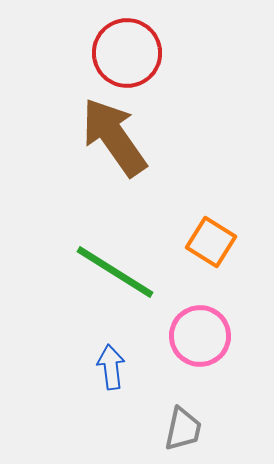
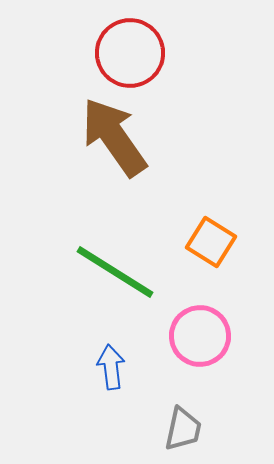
red circle: moved 3 px right
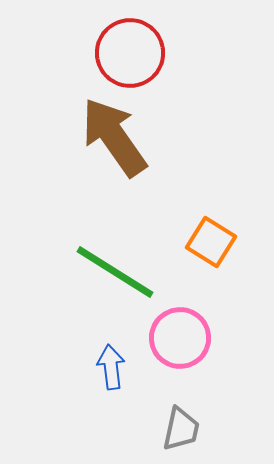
pink circle: moved 20 px left, 2 px down
gray trapezoid: moved 2 px left
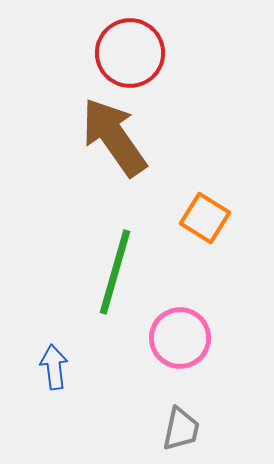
orange square: moved 6 px left, 24 px up
green line: rotated 74 degrees clockwise
blue arrow: moved 57 px left
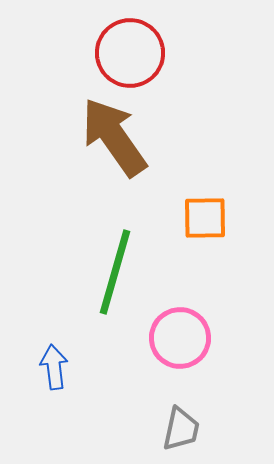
orange square: rotated 33 degrees counterclockwise
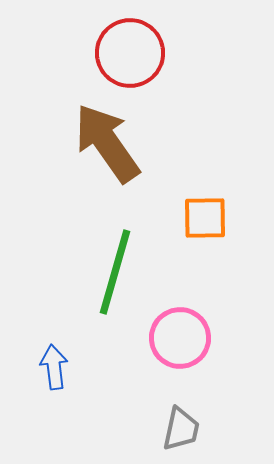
brown arrow: moved 7 px left, 6 px down
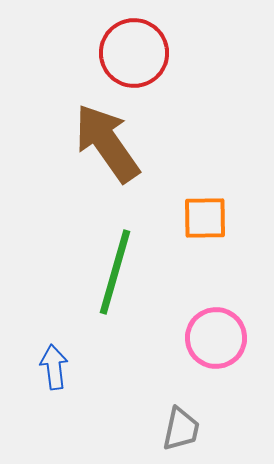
red circle: moved 4 px right
pink circle: moved 36 px right
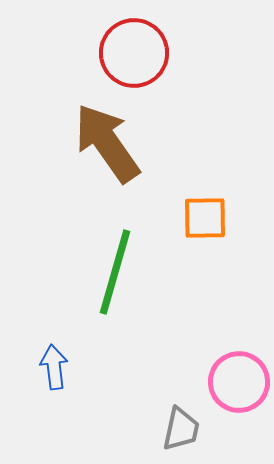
pink circle: moved 23 px right, 44 px down
